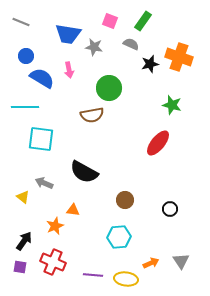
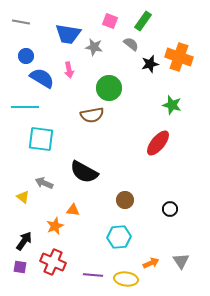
gray line: rotated 12 degrees counterclockwise
gray semicircle: rotated 14 degrees clockwise
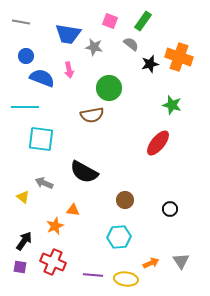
blue semicircle: rotated 10 degrees counterclockwise
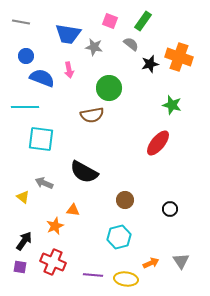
cyan hexagon: rotated 10 degrees counterclockwise
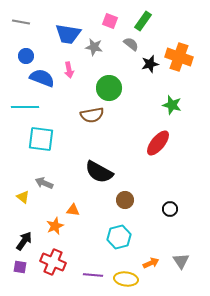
black semicircle: moved 15 px right
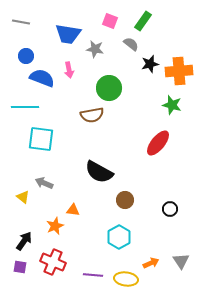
gray star: moved 1 px right, 2 px down
orange cross: moved 14 px down; rotated 24 degrees counterclockwise
cyan hexagon: rotated 15 degrees counterclockwise
